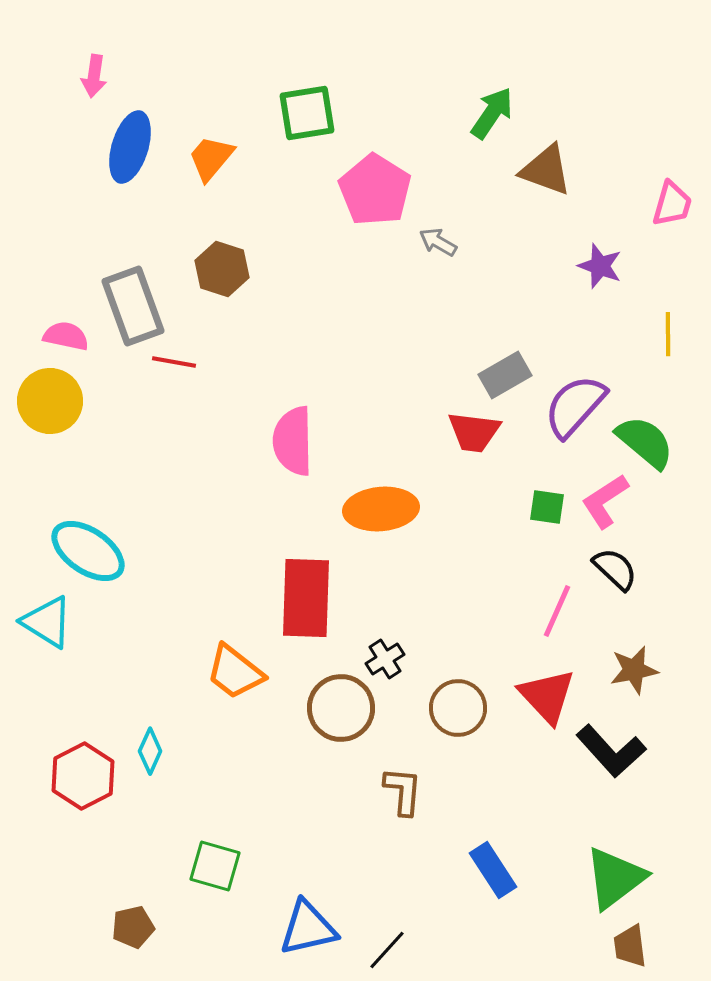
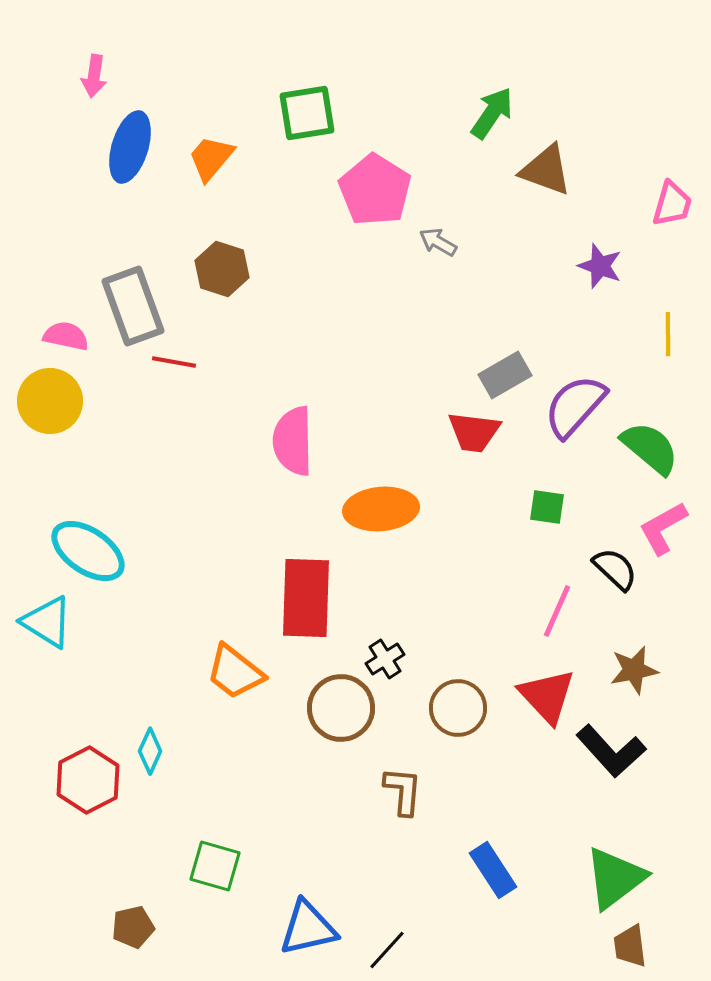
green semicircle at (645, 442): moved 5 px right, 6 px down
pink L-shape at (605, 501): moved 58 px right, 27 px down; rotated 4 degrees clockwise
red hexagon at (83, 776): moved 5 px right, 4 px down
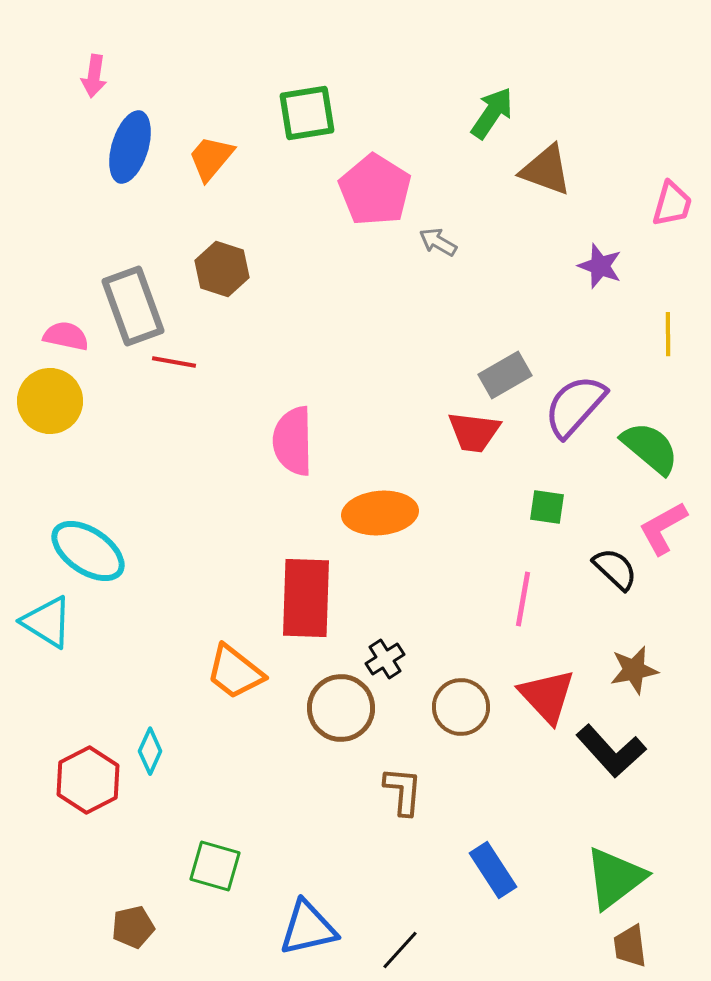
orange ellipse at (381, 509): moved 1 px left, 4 px down
pink line at (557, 611): moved 34 px left, 12 px up; rotated 14 degrees counterclockwise
brown circle at (458, 708): moved 3 px right, 1 px up
black line at (387, 950): moved 13 px right
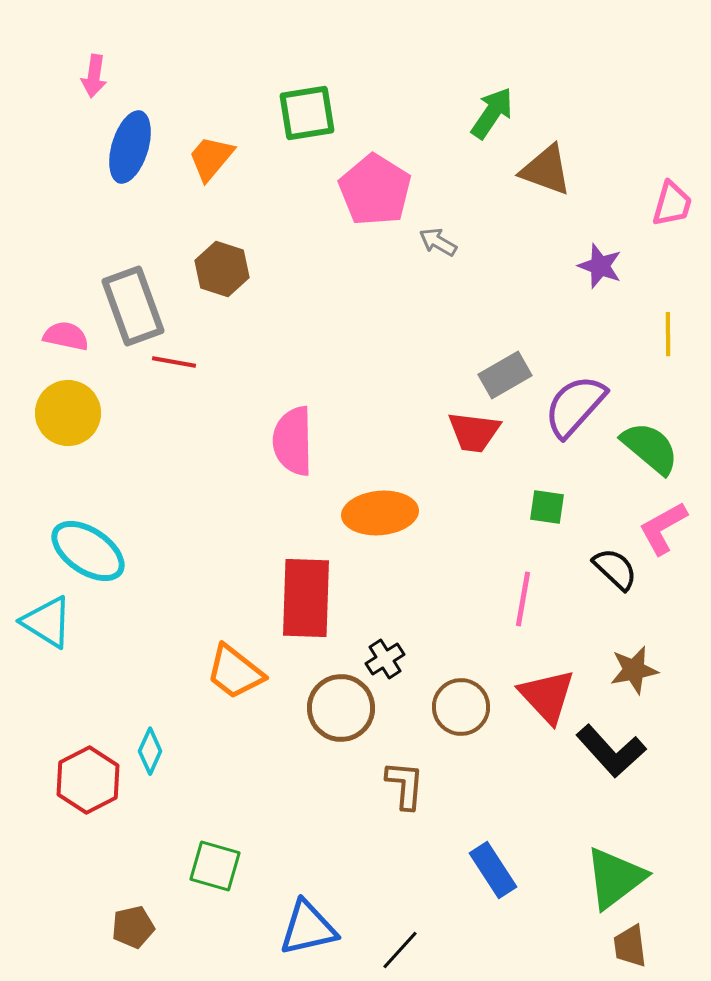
yellow circle at (50, 401): moved 18 px right, 12 px down
brown L-shape at (403, 791): moved 2 px right, 6 px up
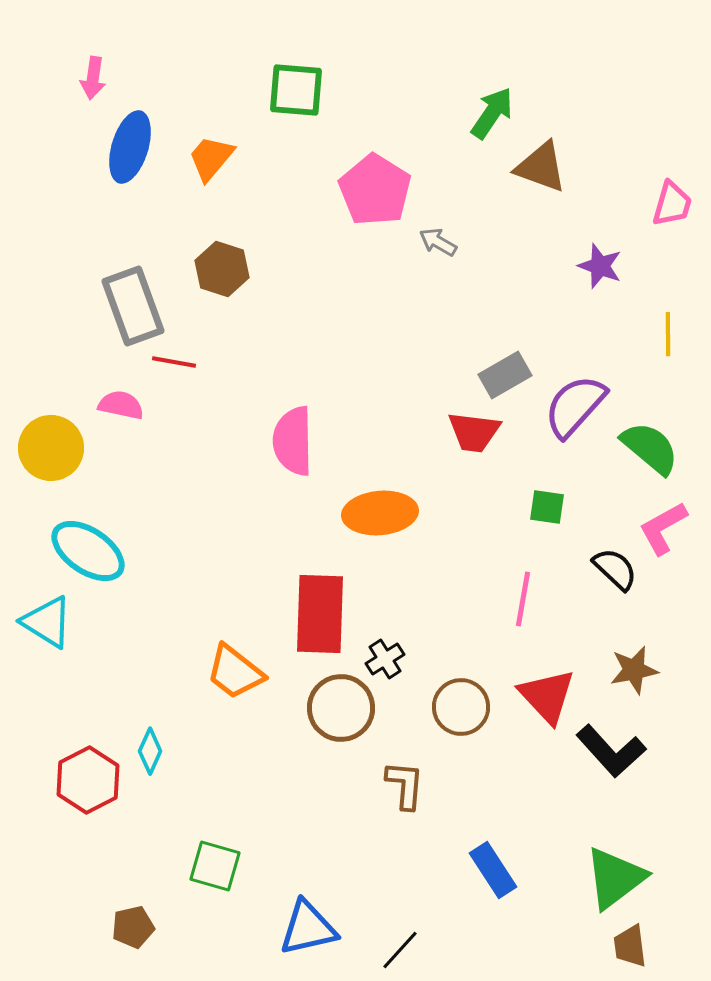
pink arrow at (94, 76): moved 1 px left, 2 px down
green square at (307, 113): moved 11 px left, 23 px up; rotated 14 degrees clockwise
brown triangle at (546, 170): moved 5 px left, 3 px up
pink semicircle at (66, 336): moved 55 px right, 69 px down
yellow circle at (68, 413): moved 17 px left, 35 px down
red rectangle at (306, 598): moved 14 px right, 16 px down
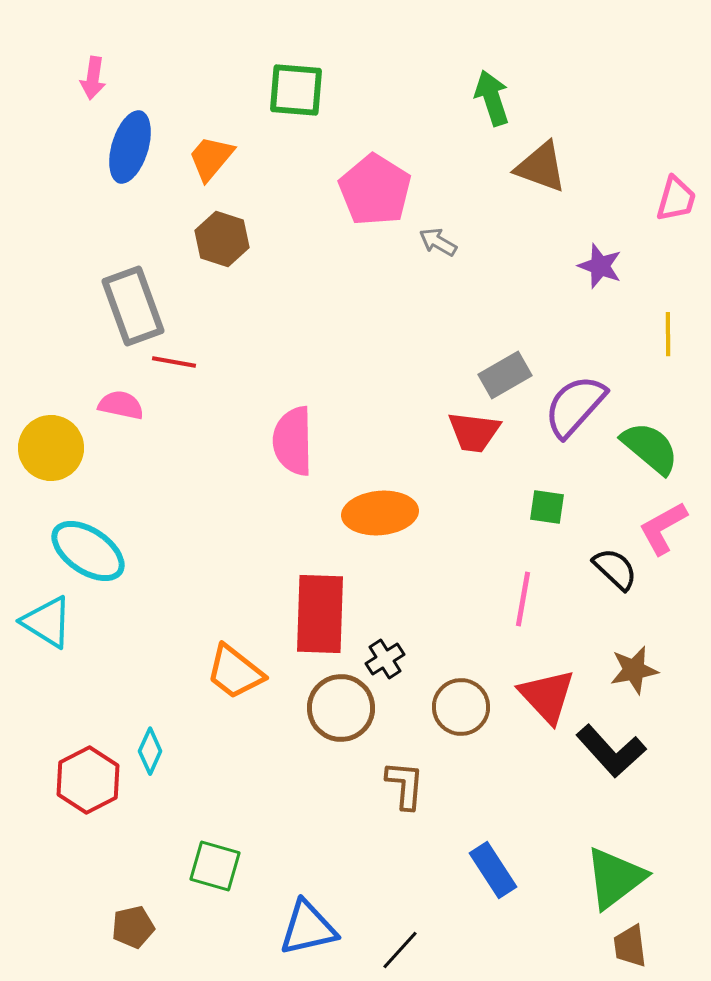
green arrow at (492, 113): moved 15 px up; rotated 52 degrees counterclockwise
pink trapezoid at (672, 204): moved 4 px right, 5 px up
brown hexagon at (222, 269): moved 30 px up
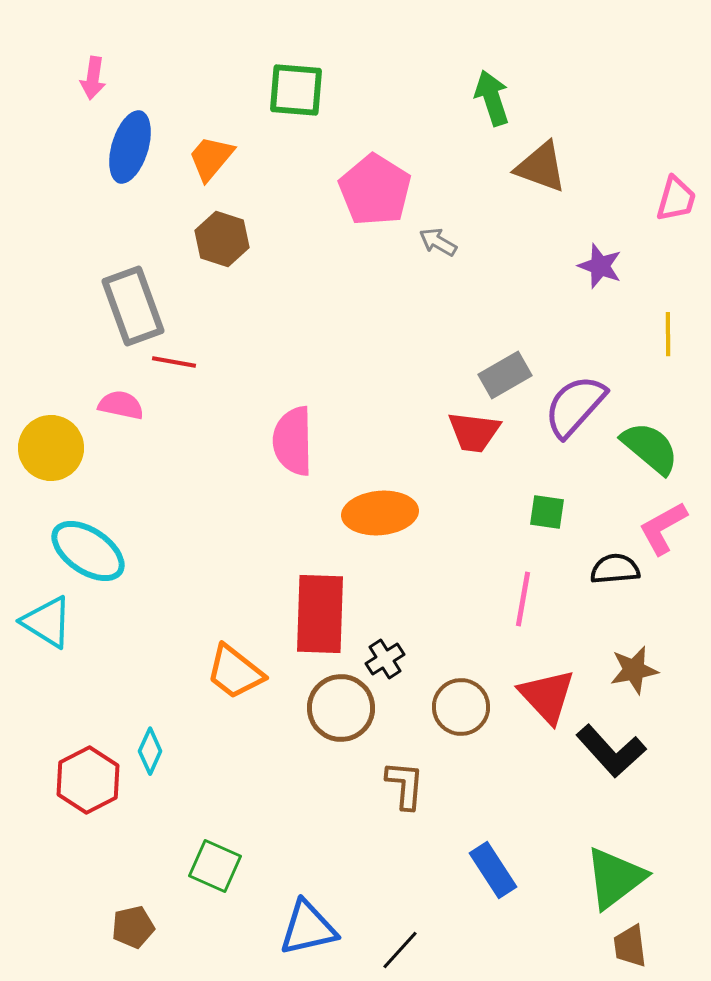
green square at (547, 507): moved 5 px down
black semicircle at (615, 569): rotated 48 degrees counterclockwise
green square at (215, 866): rotated 8 degrees clockwise
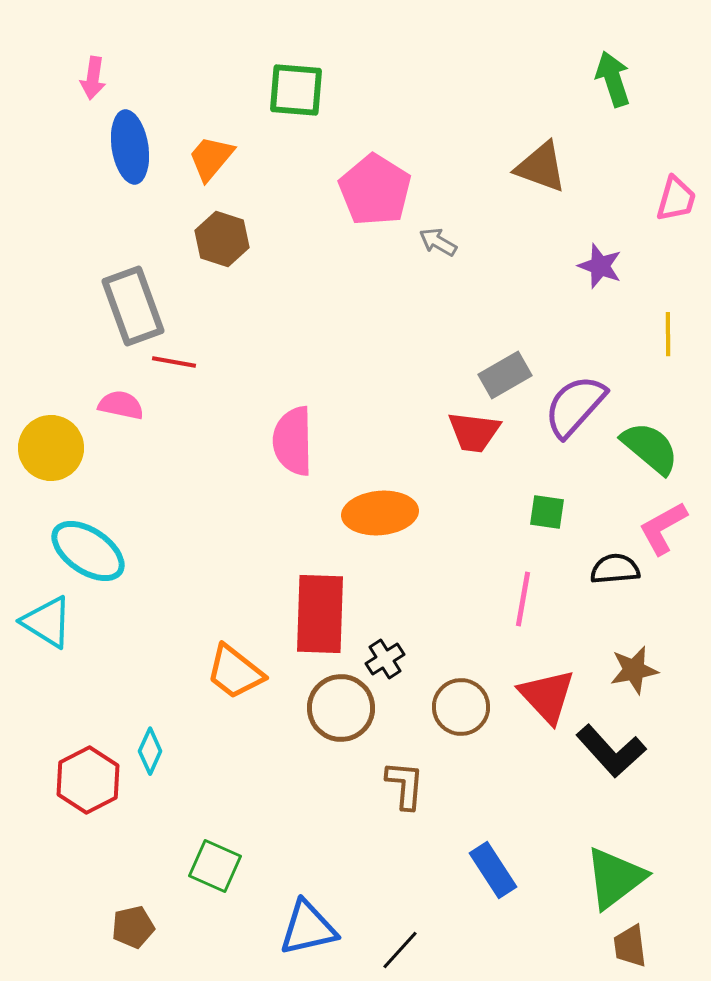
green arrow at (492, 98): moved 121 px right, 19 px up
blue ellipse at (130, 147): rotated 26 degrees counterclockwise
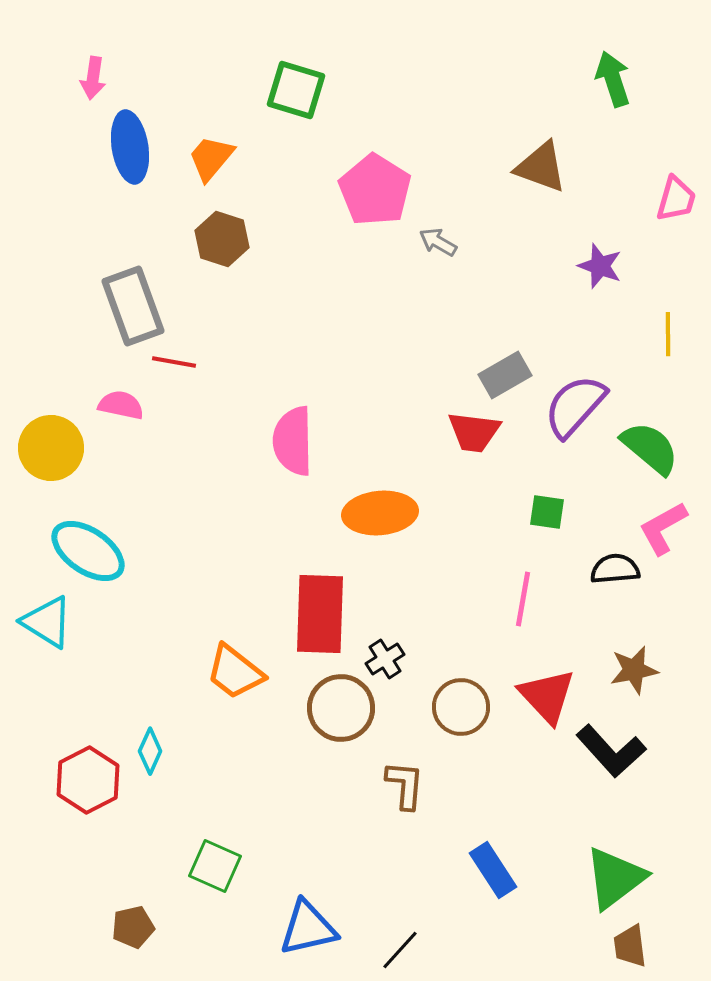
green square at (296, 90): rotated 12 degrees clockwise
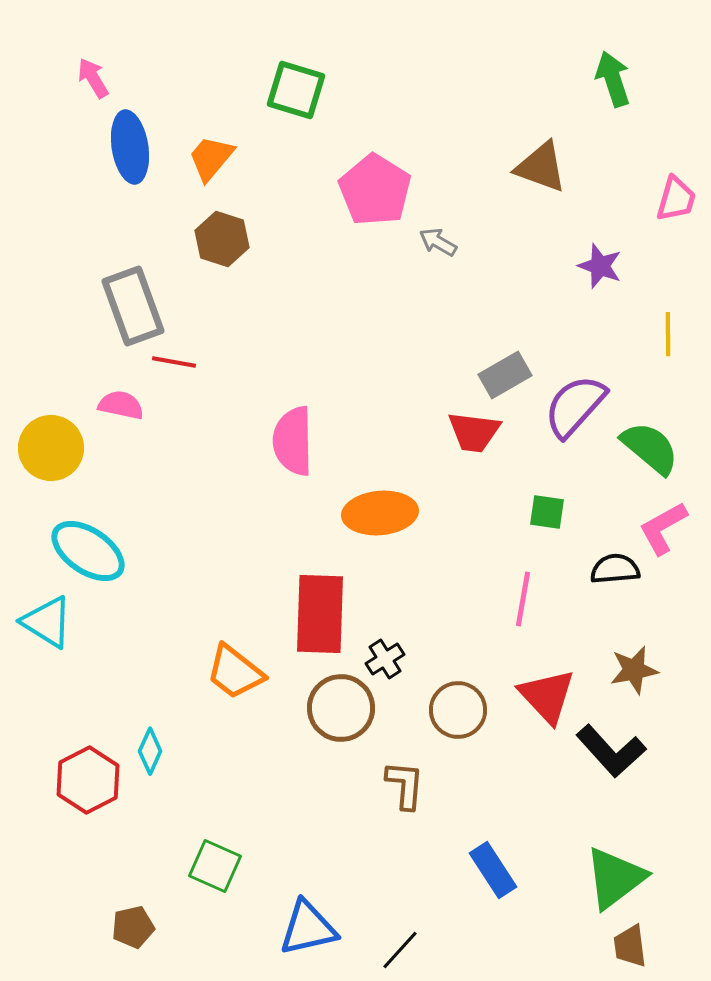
pink arrow at (93, 78): rotated 141 degrees clockwise
brown circle at (461, 707): moved 3 px left, 3 px down
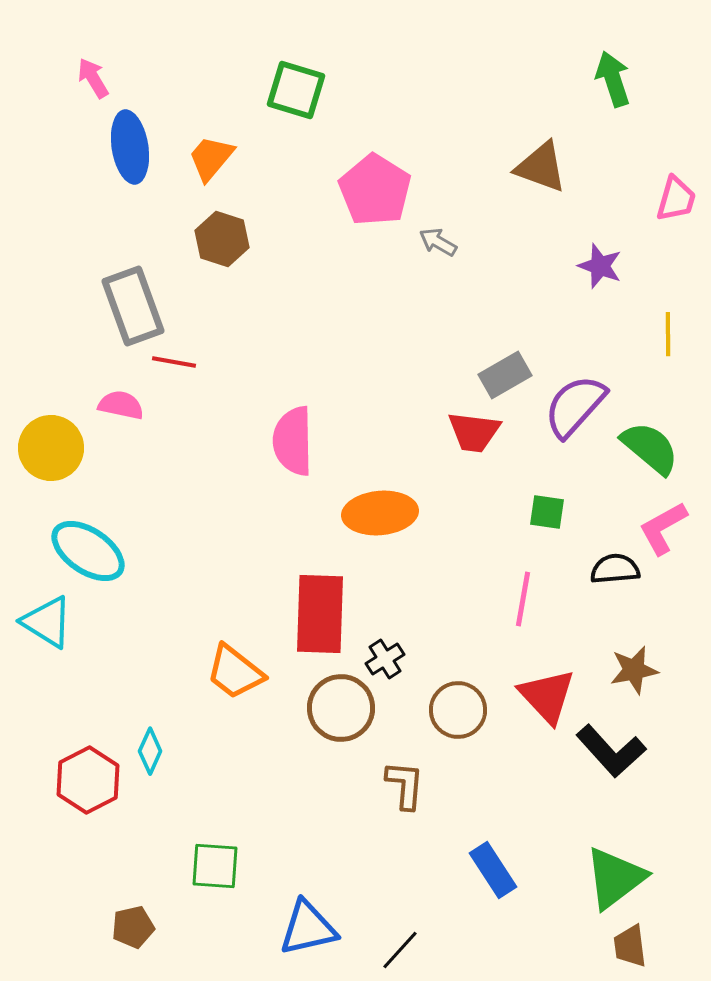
green square at (215, 866): rotated 20 degrees counterclockwise
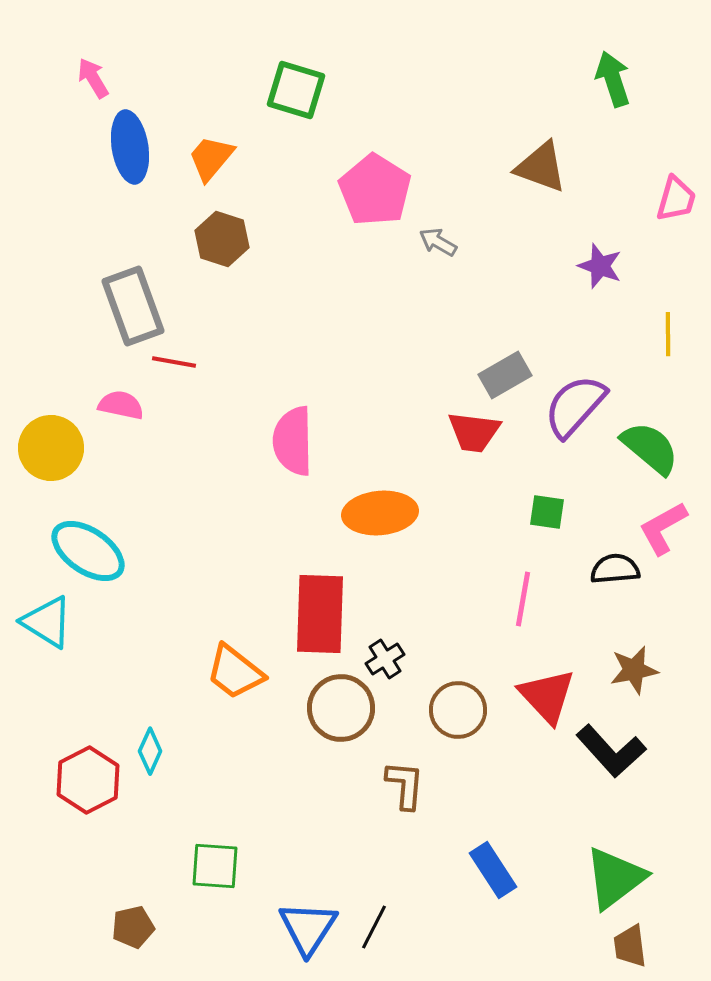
blue triangle at (308, 928): rotated 44 degrees counterclockwise
black line at (400, 950): moved 26 px left, 23 px up; rotated 15 degrees counterclockwise
